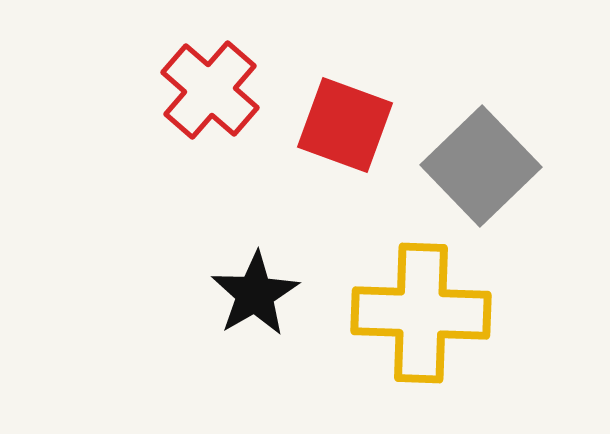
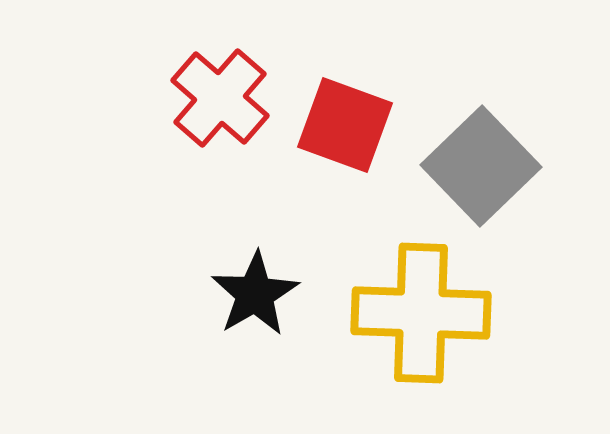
red cross: moved 10 px right, 8 px down
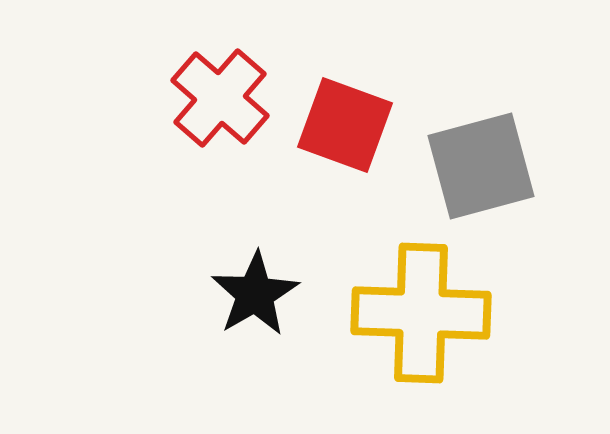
gray square: rotated 29 degrees clockwise
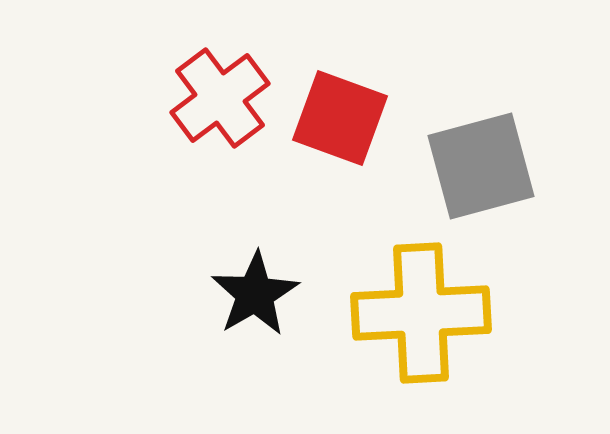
red cross: rotated 12 degrees clockwise
red square: moved 5 px left, 7 px up
yellow cross: rotated 5 degrees counterclockwise
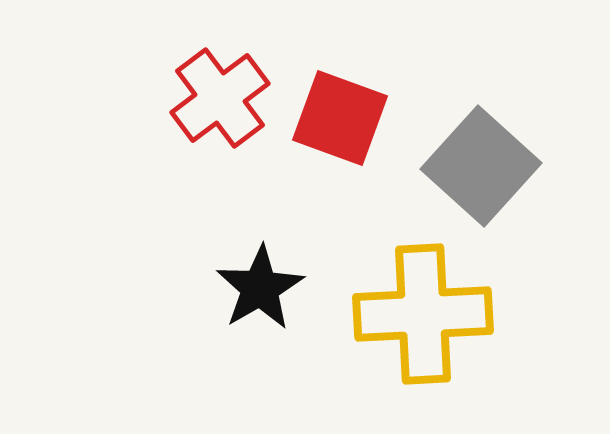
gray square: rotated 33 degrees counterclockwise
black star: moved 5 px right, 6 px up
yellow cross: moved 2 px right, 1 px down
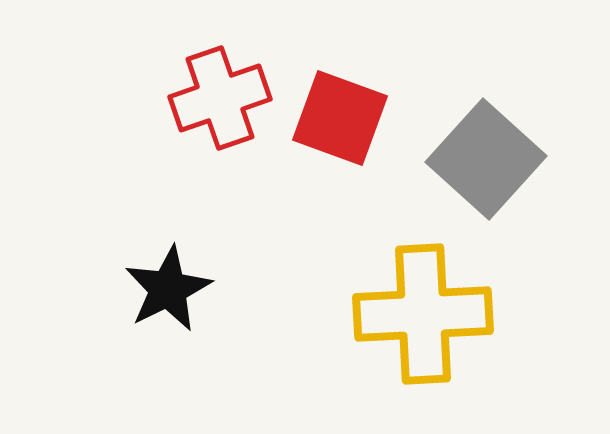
red cross: rotated 18 degrees clockwise
gray square: moved 5 px right, 7 px up
black star: moved 92 px left, 1 px down; rotated 4 degrees clockwise
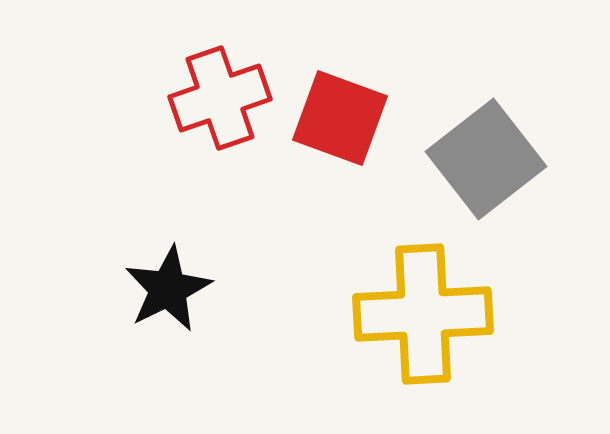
gray square: rotated 10 degrees clockwise
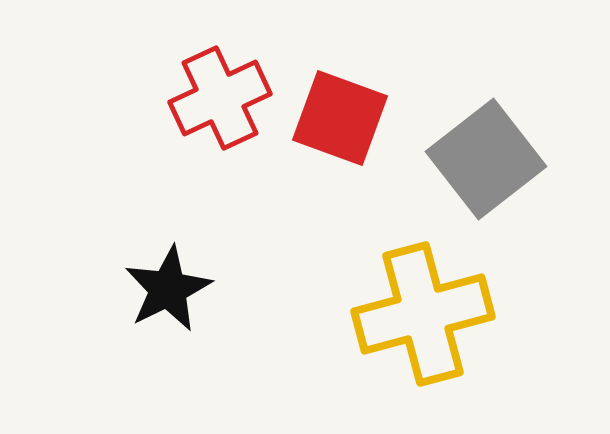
red cross: rotated 6 degrees counterclockwise
yellow cross: rotated 12 degrees counterclockwise
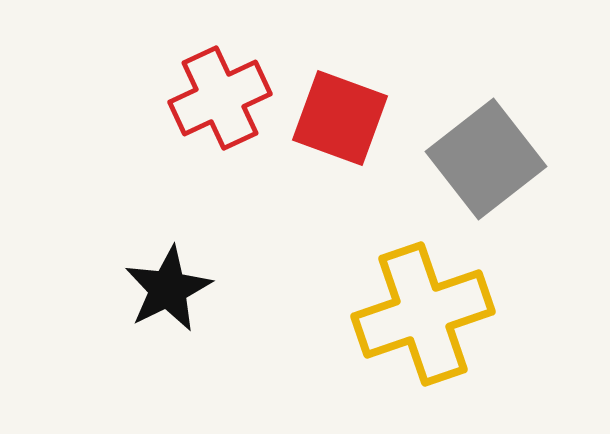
yellow cross: rotated 4 degrees counterclockwise
